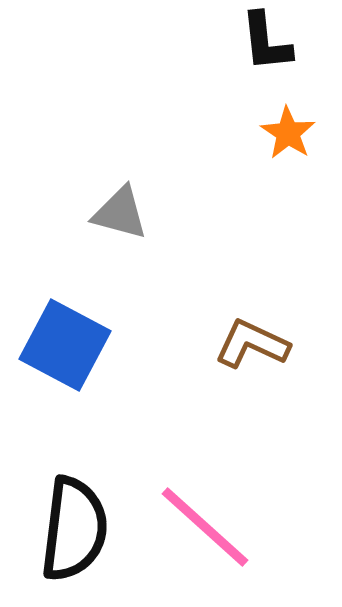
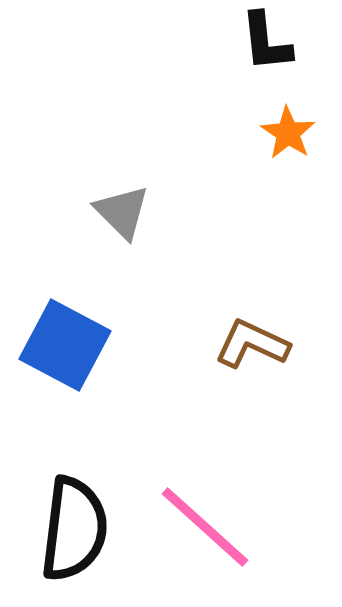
gray triangle: moved 2 px right, 1 px up; rotated 30 degrees clockwise
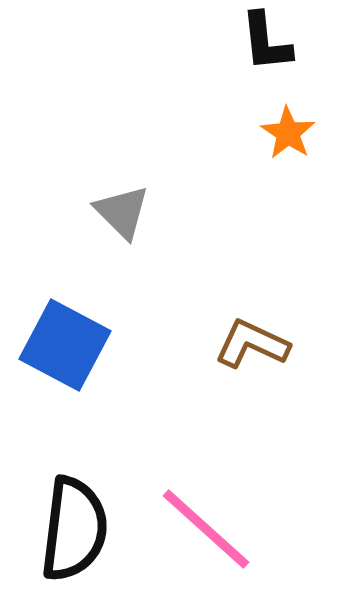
pink line: moved 1 px right, 2 px down
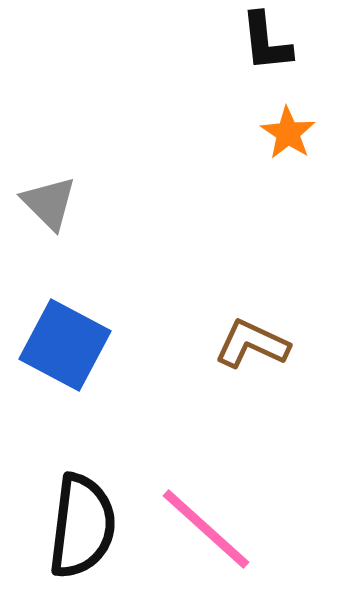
gray triangle: moved 73 px left, 9 px up
black semicircle: moved 8 px right, 3 px up
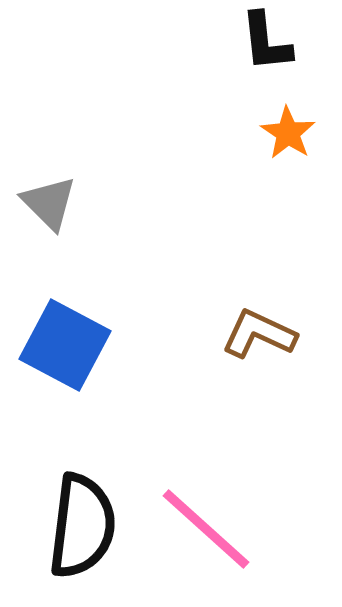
brown L-shape: moved 7 px right, 10 px up
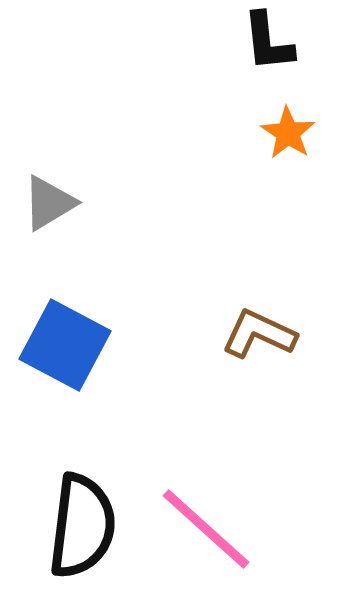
black L-shape: moved 2 px right
gray triangle: rotated 44 degrees clockwise
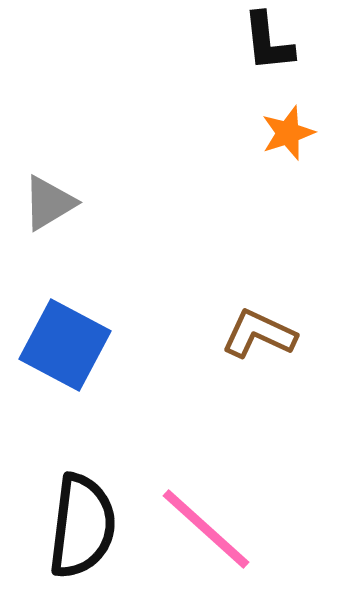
orange star: rotated 20 degrees clockwise
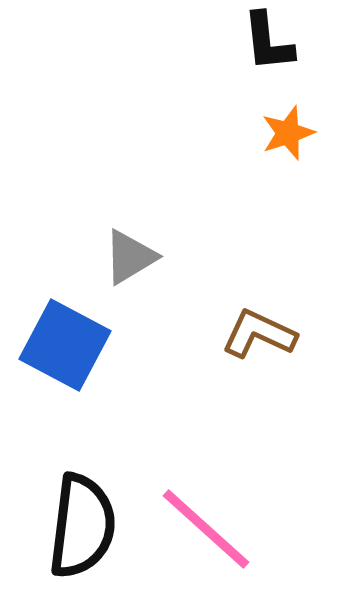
gray triangle: moved 81 px right, 54 px down
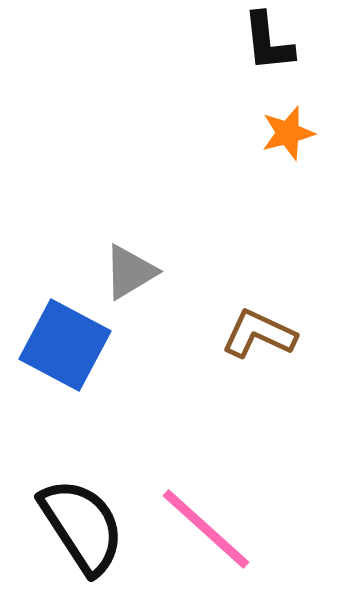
orange star: rotated 4 degrees clockwise
gray triangle: moved 15 px down
black semicircle: rotated 40 degrees counterclockwise
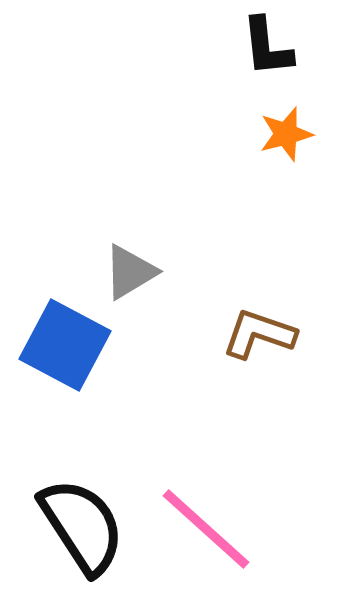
black L-shape: moved 1 px left, 5 px down
orange star: moved 2 px left, 1 px down
brown L-shape: rotated 6 degrees counterclockwise
